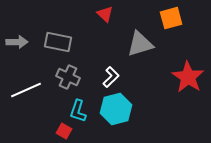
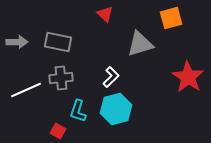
gray cross: moved 7 px left, 1 px down; rotated 30 degrees counterclockwise
red square: moved 6 px left
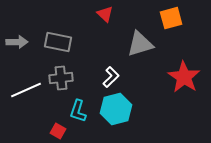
red star: moved 4 px left
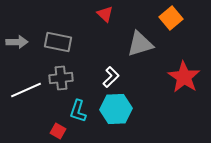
orange square: rotated 25 degrees counterclockwise
cyan hexagon: rotated 12 degrees clockwise
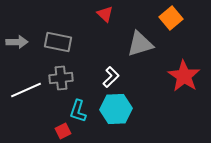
red star: moved 1 px up
red square: moved 5 px right; rotated 35 degrees clockwise
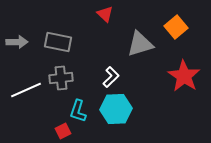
orange square: moved 5 px right, 9 px down
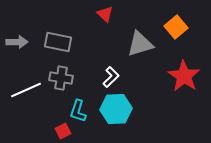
gray cross: rotated 15 degrees clockwise
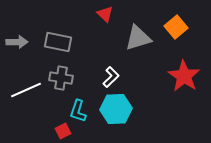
gray triangle: moved 2 px left, 6 px up
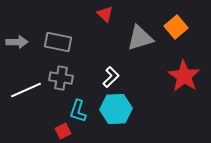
gray triangle: moved 2 px right
